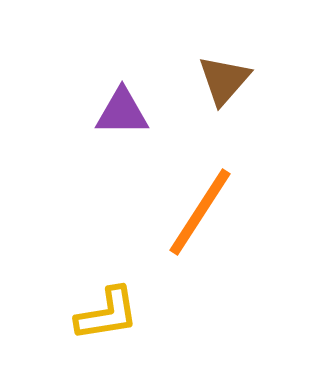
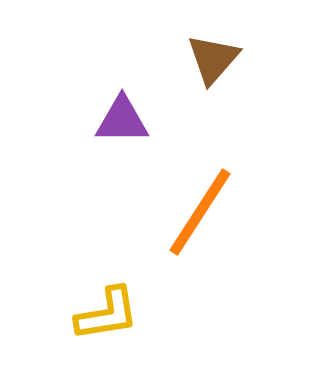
brown triangle: moved 11 px left, 21 px up
purple triangle: moved 8 px down
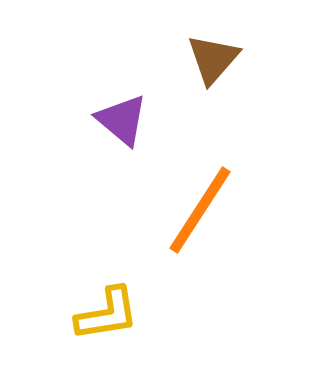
purple triangle: rotated 40 degrees clockwise
orange line: moved 2 px up
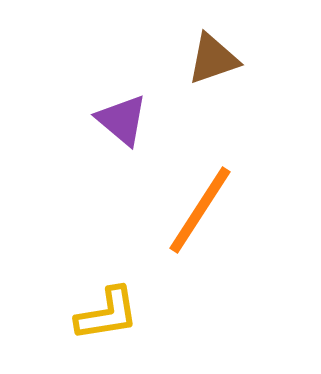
brown triangle: rotated 30 degrees clockwise
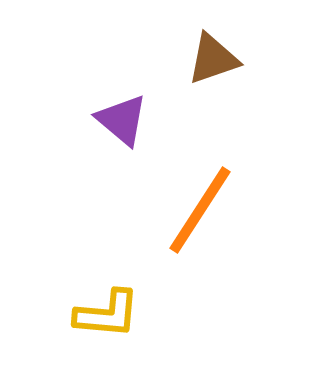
yellow L-shape: rotated 14 degrees clockwise
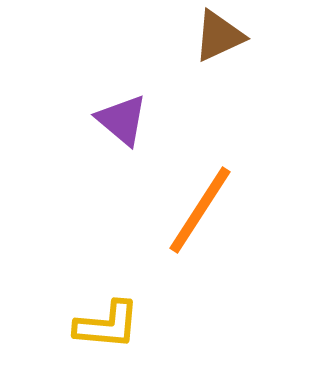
brown triangle: moved 6 px right, 23 px up; rotated 6 degrees counterclockwise
yellow L-shape: moved 11 px down
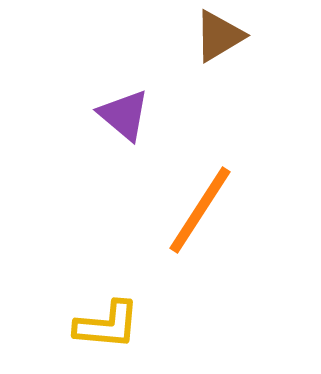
brown triangle: rotated 6 degrees counterclockwise
purple triangle: moved 2 px right, 5 px up
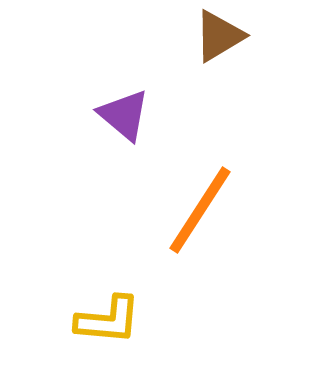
yellow L-shape: moved 1 px right, 5 px up
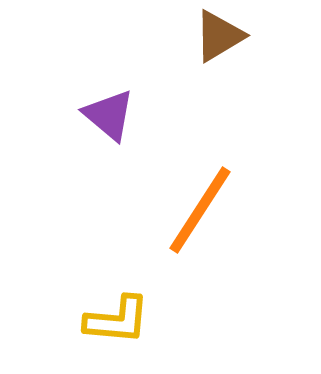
purple triangle: moved 15 px left
yellow L-shape: moved 9 px right
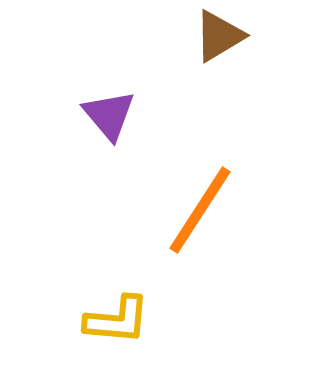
purple triangle: rotated 10 degrees clockwise
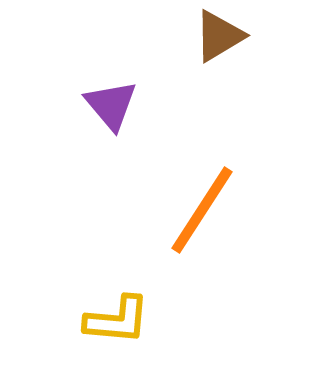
purple triangle: moved 2 px right, 10 px up
orange line: moved 2 px right
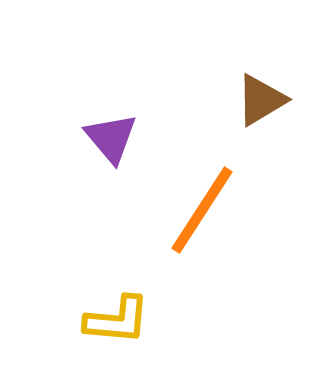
brown triangle: moved 42 px right, 64 px down
purple triangle: moved 33 px down
